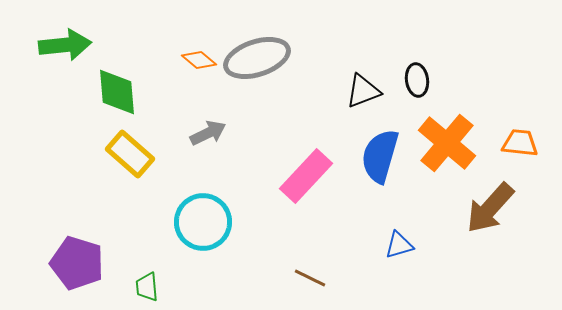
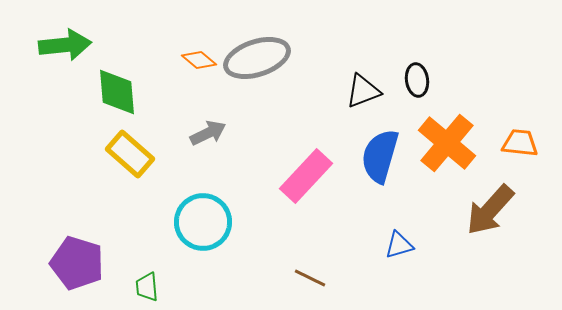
brown arrow: moved 2 px down
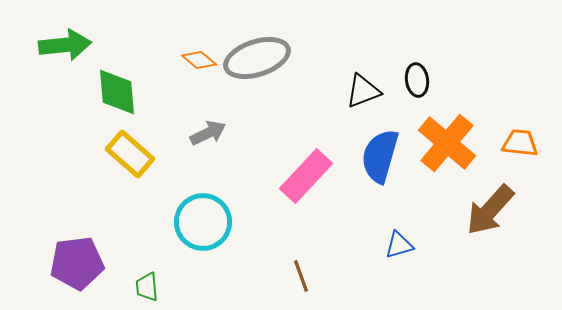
purple pentagon: rotated 24 degrees counterclockwise
brown line: moved 9 px left, 2 px up; rotated 44 degrees clockwise
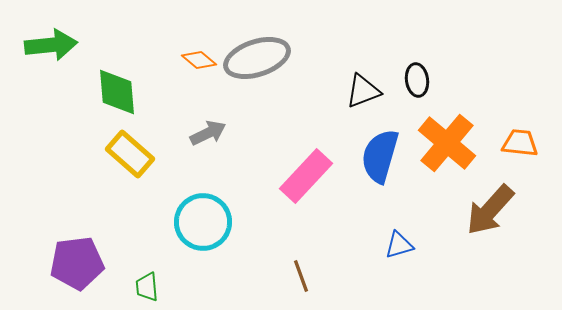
green arrow: moved 14 px left
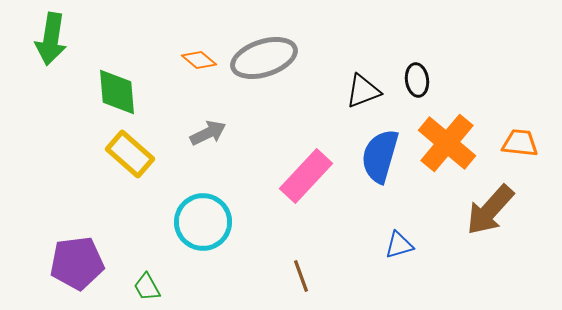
green arrow: moved 6 px up; rotated 105 degrees clockwise
gray ellipse: moved 7 px right
green trapezoid: rotated 24 degrees counterclockwise
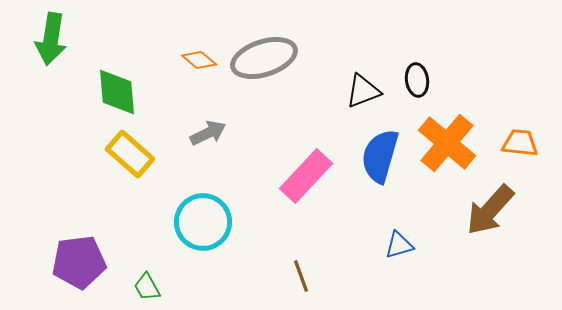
purple pentagon: moved 2 px right, 1 px up
